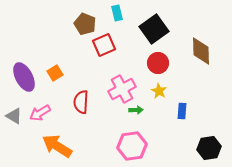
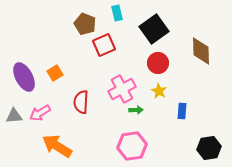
gray triangle: rotated 36 degrees counterclockwise
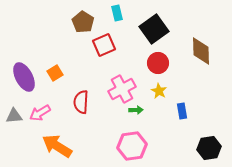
brown pentagon: moved 2 px left, 2 px up; rotated 10 degrees clockwise
blue rectangle: rotated 14 degrees counterclockwise
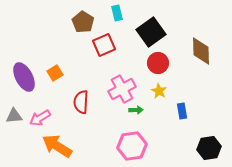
black square: moved 3 px left, 3 px down
pink arrow: moved 5 px down
